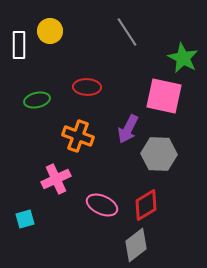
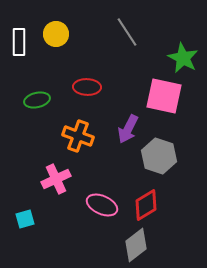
yellow circle: moved 6 px right, 3 px down
white rectangle: moved 3 px up
gray hexagon: moved 2 px down; rotated 16 degrees clockwise
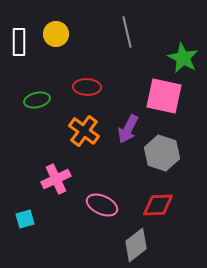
gray line: rotated 20 degrees clockwise
orange cross: moved 6 px right, 5 px up; rotated 16 degrees clockwise
gray hexagon: moved 3 px right, 3 px up
red diamond: moved 12 px right; rotated 28 degrees clockwise
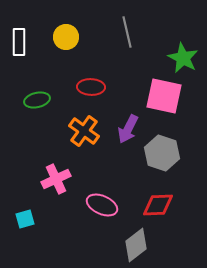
yellow circle: moved 10 px right, 3 px down
red ellipse: moved 4 px right
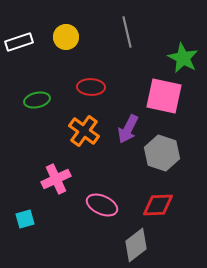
white rectangle: rotated 72 degrees clockwise
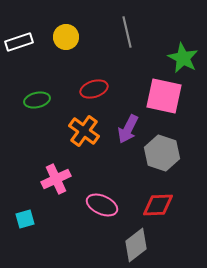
red ellipse: moved 3 px right, 2 px down; rotated 20 degrees counterclockwise
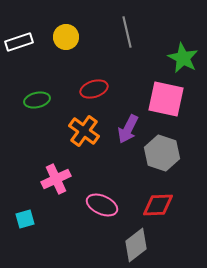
pink square: moved 2 px right, 3 px down
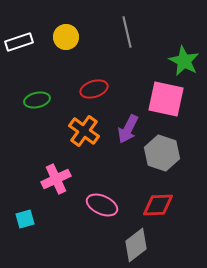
green star: moved 1 px right, 3 px down
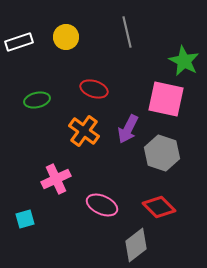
red ellipse: rotated 36 degrees clockwise
red diamond: moved 1 px right, 2 px down; rotated 48 degrees clockwise
